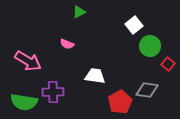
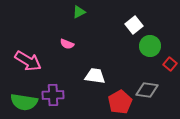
red square: moved 2 px right
purple cross: moved 3 px down
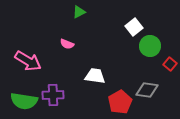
white square: moved 2 px down
green semicircle: moved 1 px up
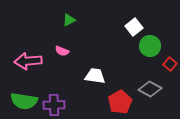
green triangle: moved 10 px left, 8 px down
pink semicircle: moved 5 px left, 7 px down
pink arrow: rotated 144 degrees clockwise
gray diamond: moved 3 px right, 1 px up; rotated 20 degrees clockwise
purple cross: moved 1 px right, 10 px down
